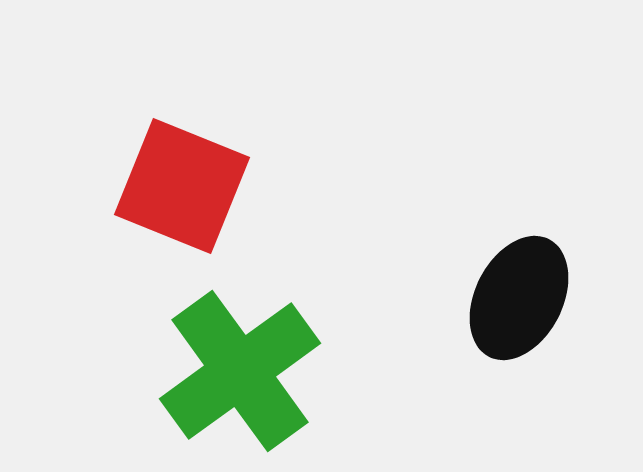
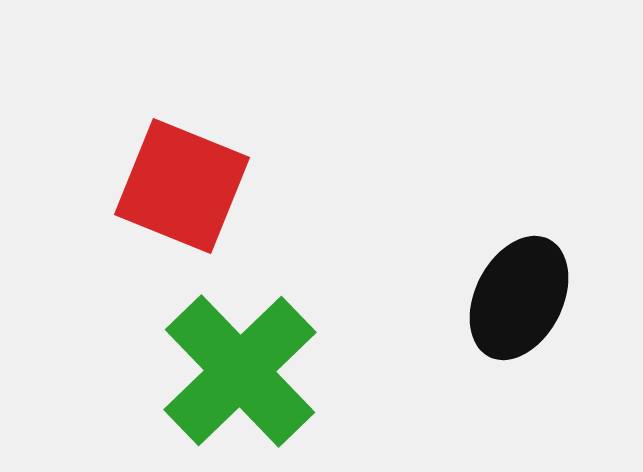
green cross: rotated 8 degrees counterclockwise
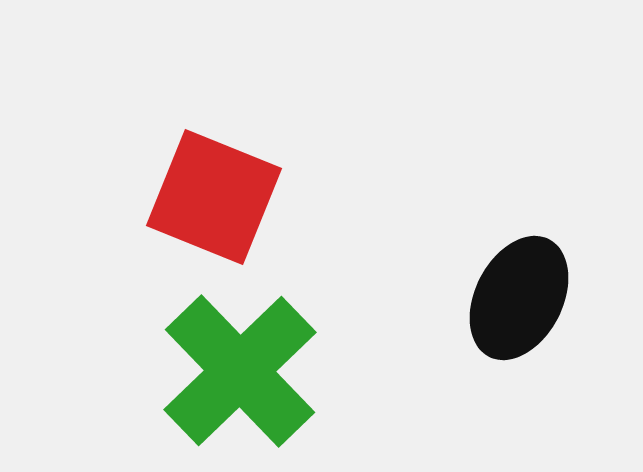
red square: moved 32 px right, 11 px down
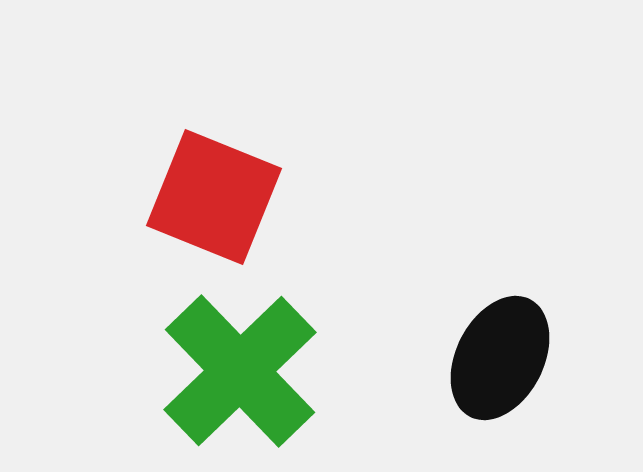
black ellipse: moved 19 px left, 60 px down
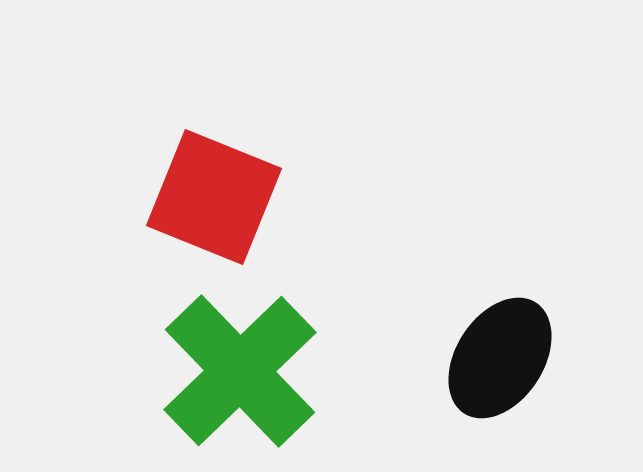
black ellipse: rotated 6 degrees clockwise
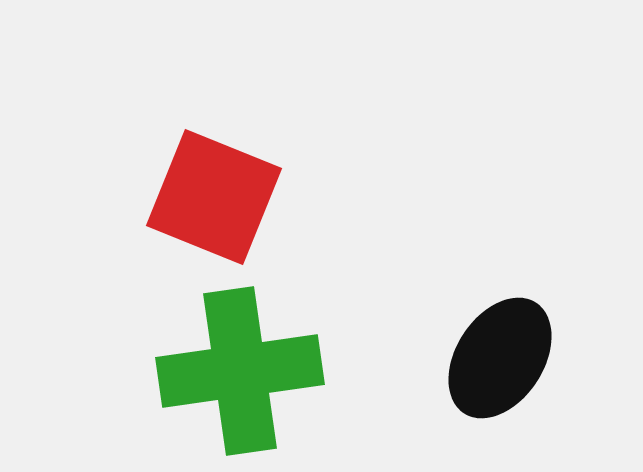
green cross: rotated 36 degrees clockwise
